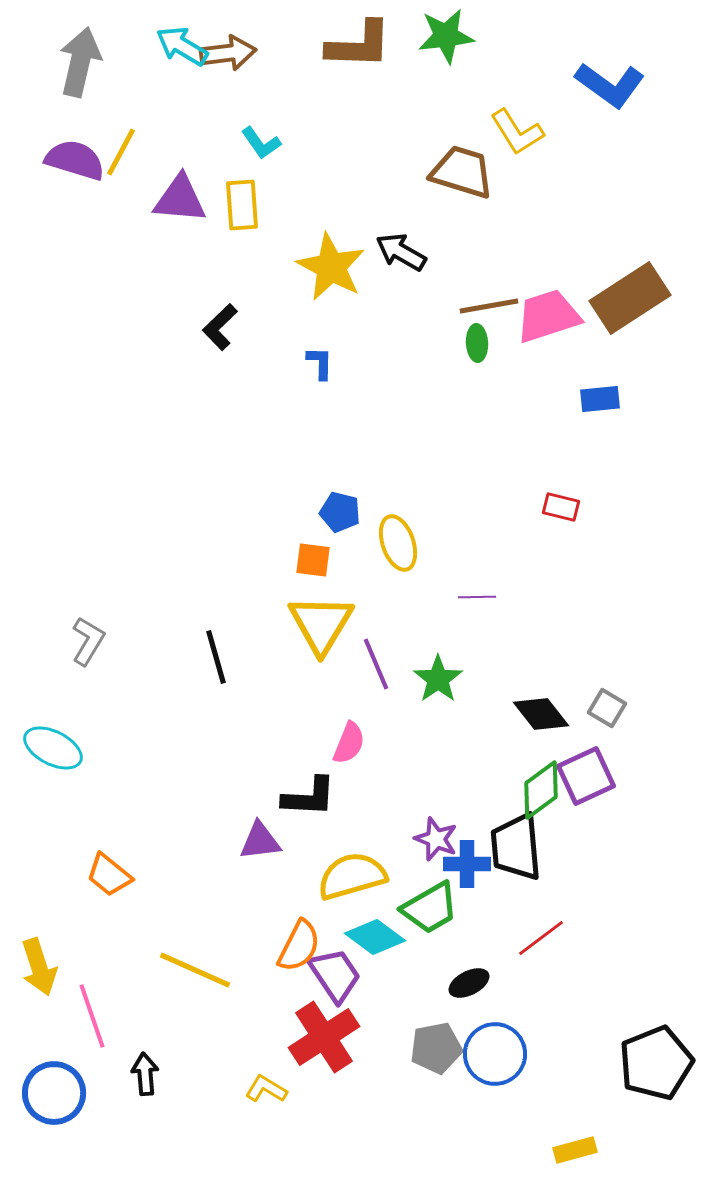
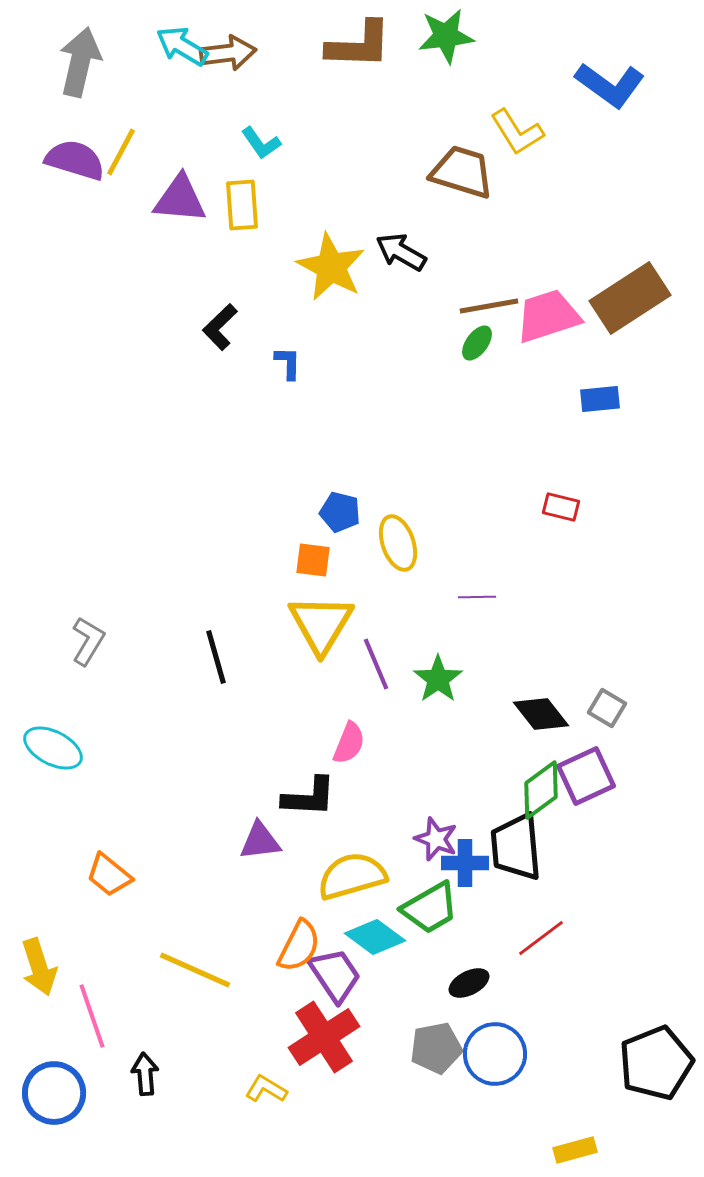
green ellipse at (477, 343): rotated 39 degrees clockwise
blue L-shape at (320, 363): moved 32 px left
blue cross at (467, 864): moved 2 px left, 1 px up
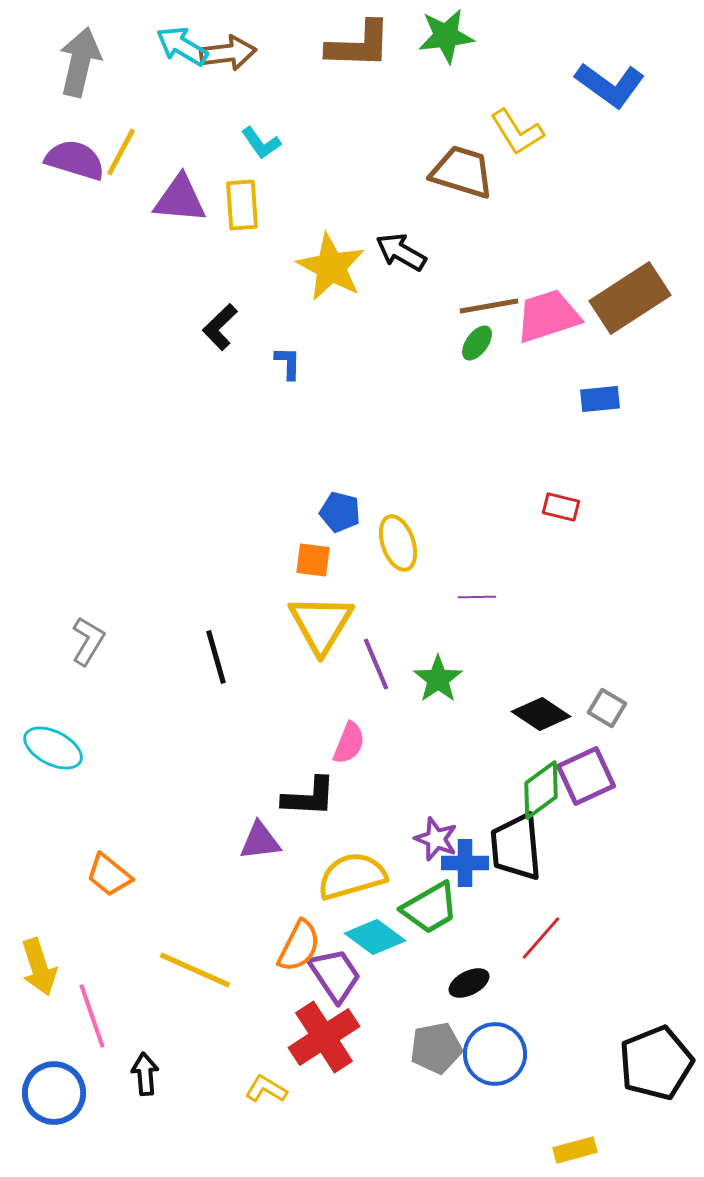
black diamond at (541, 714): rotated 18 degrees counterclockwise
red line at (541, 938): rotated 12 degrees counterclockwise
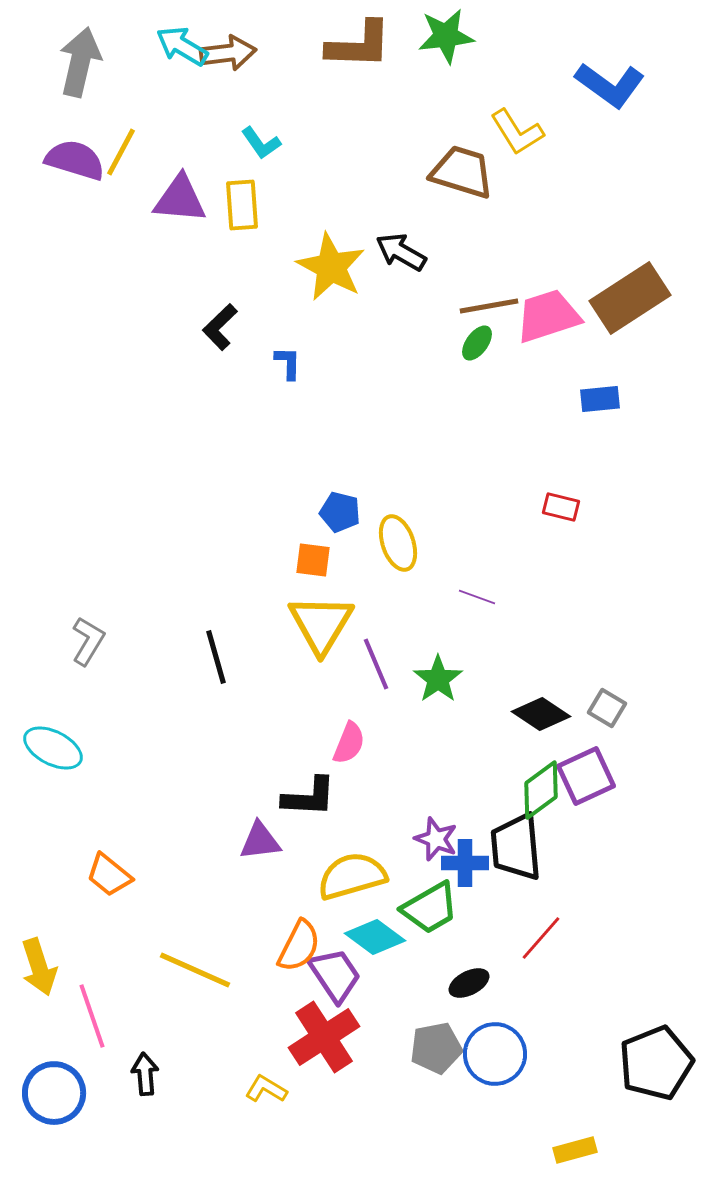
purple line at (477, 597): rotated 21 degrees clockwise
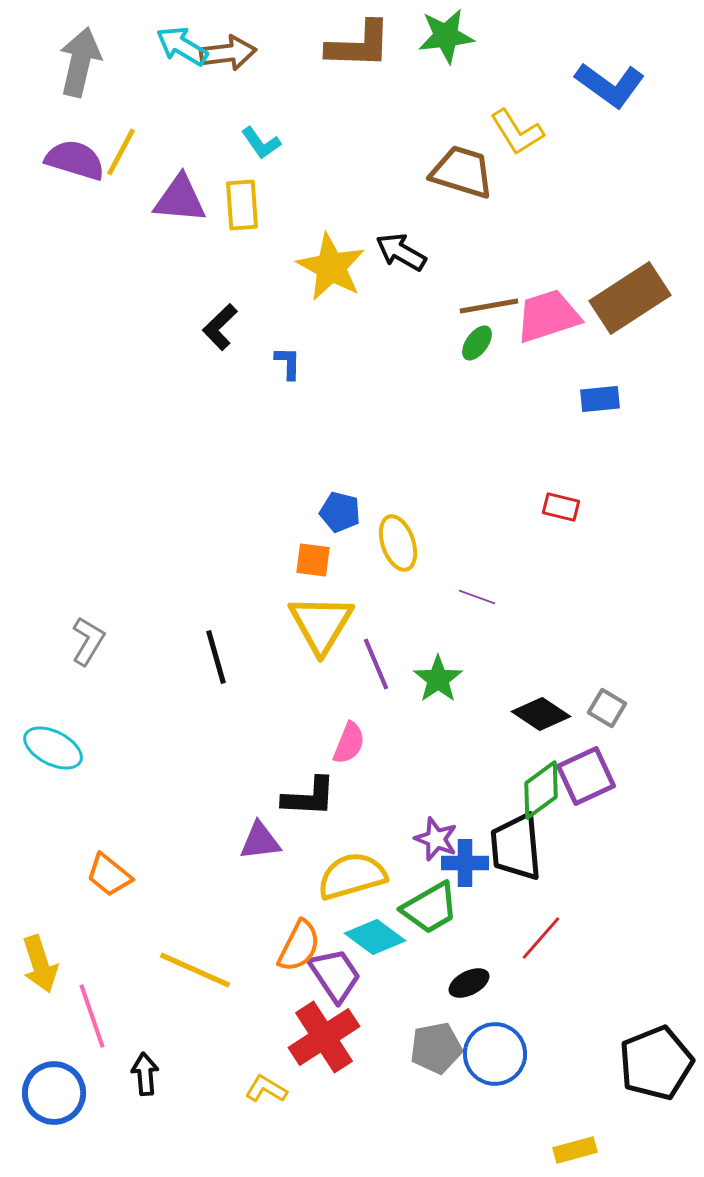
yellow arrow at (39, 967): moved 1 px right, 3 px up
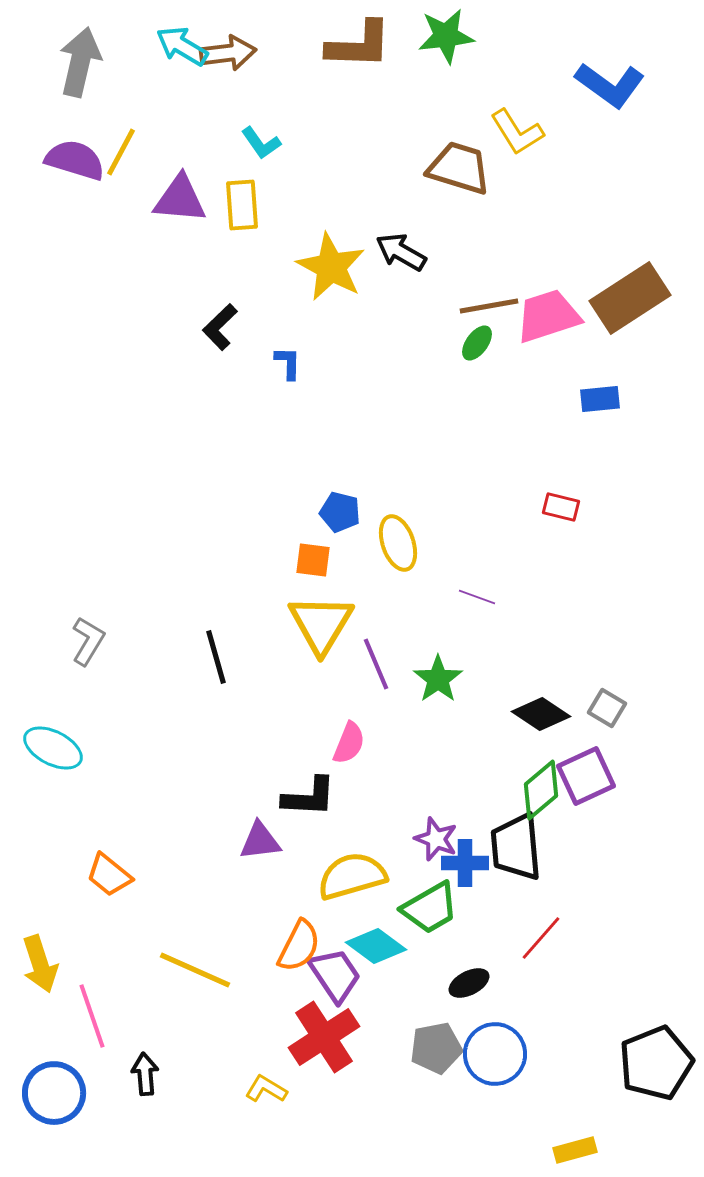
brown trapezoid at (462, 172): moved 3 px left, 4 px up
green diamond at (541, 790): rotated 4 degrees counterclockwise
cyan diamond at (375, 937): moved 1 px right, 9 px down
